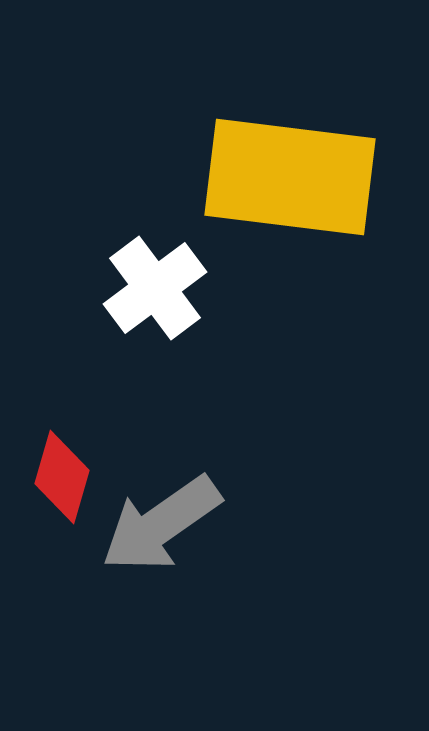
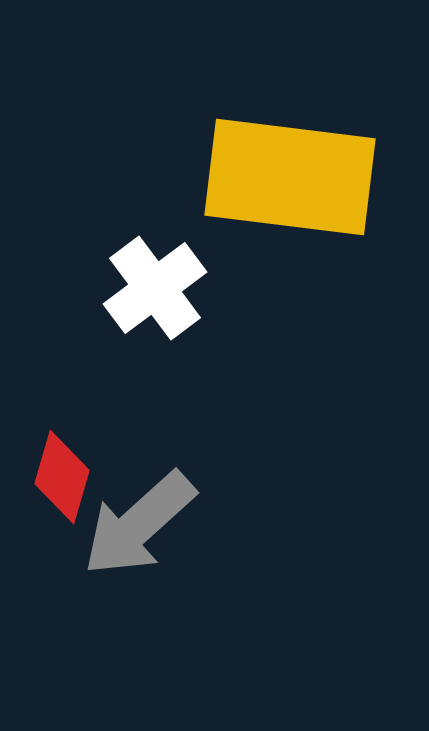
gray arrow: moved 22 px left; rotated 7 degrees counterclockwise
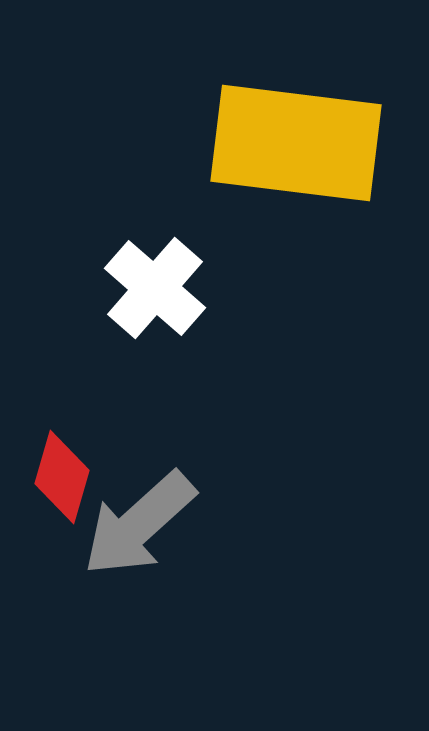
yellow rectangle: moved 6 px right, 34 px up
white cross: rotated 12 degrees counterclockwise
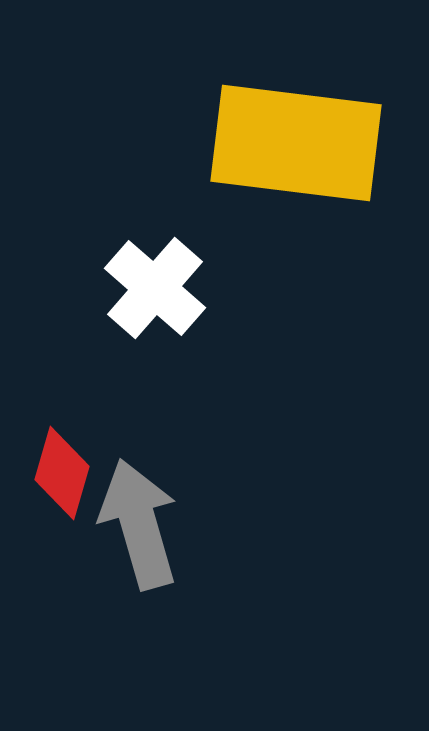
red diamond: moved 4 px up
gray arrow: rotated 116 degrees clockwise
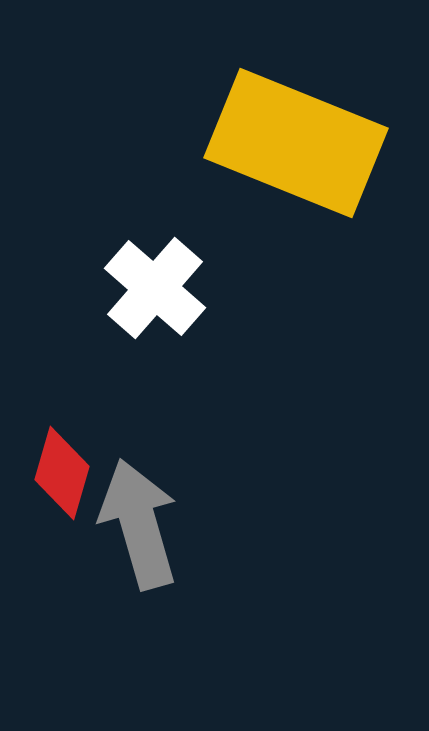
yellow rectangle: rotated 15 degrees clockwise
